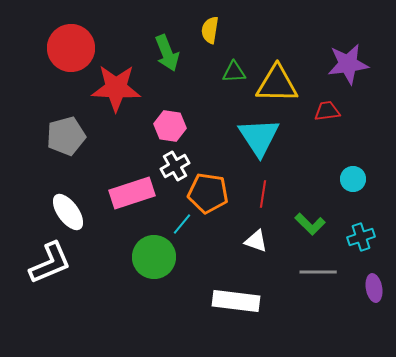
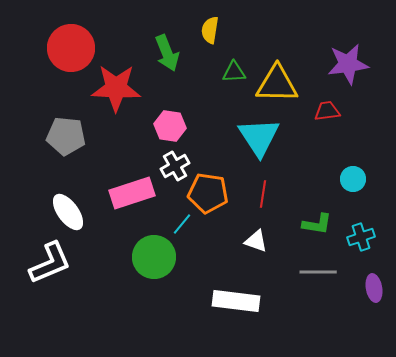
gray pentagon: rotated 21 degrees clockwise
green L-shape: moved 7 px right; rotated 36 degrees counterclockwise
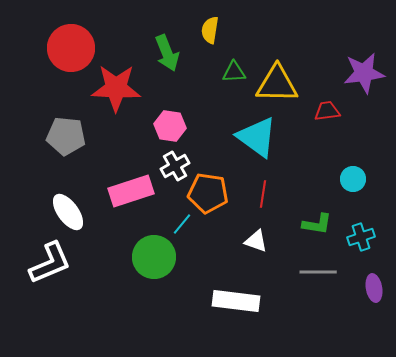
purple star: moved 16 px right, 9 px down
cyan triangle: moved 2 px left; rotated 21 degrees counterclockwise
pink rectangle: moved 1 px left, 2 px up
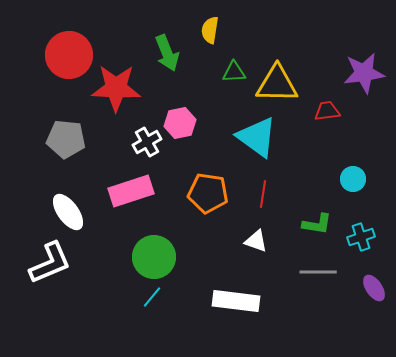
red circle: moved 2 px left, 7 px down
pink hexagon: moved 10 px right, 3 px up; rotated 20 degrees counterclockwise
gray pentagon: moved 3 px down
white cross: moved 28 px left, 24 px up
cyan line: moved 30 px left, 73 px down
purple ellipse: rotated 24 degrees counterclockwise
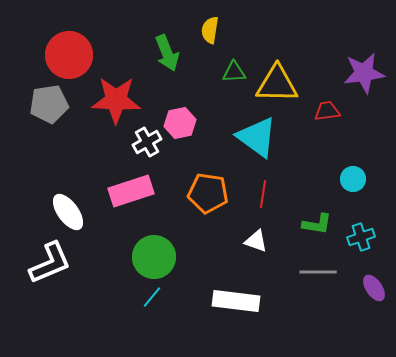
red star: moved 12 px down
gray pentagon: moved 17 px left, 35 px up; rotated 15 degrees counterclockwise
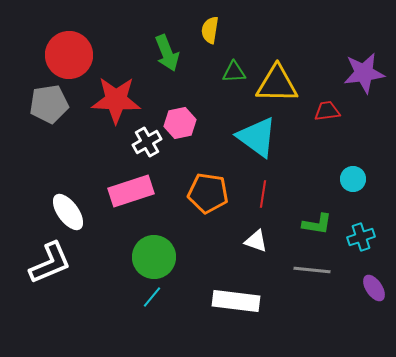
gray line: moved 6 px left, 2 px up; rotated 6 degrees clockwise
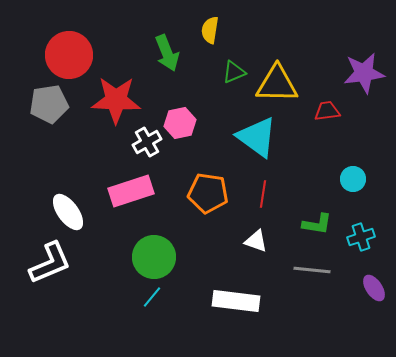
green triangle: rotated 20 degrees counterclockwise
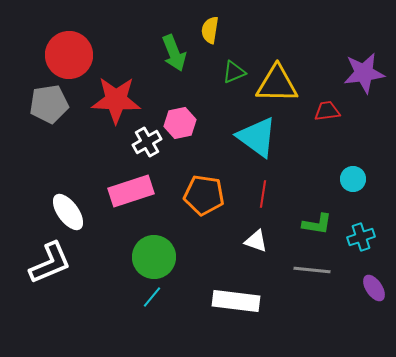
green arrow: moved 7 px right
orange pentagon: moved 4 px left, 2 px down
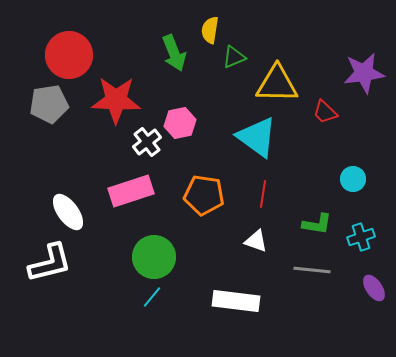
green triangle: moved 15 px up
red trapezoid: moved 2 px left, 1 px down; rotated 128 degrees counterclockwise
white cross: rotated 8 degrees counterclockwise
white L-shape: rotated 9 degrees clockwise
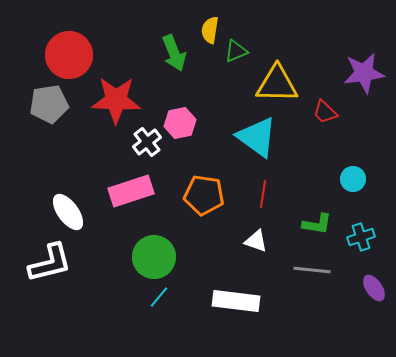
green triangle: moved 2 px right, 6 px up
cyan line: moved 7 px right
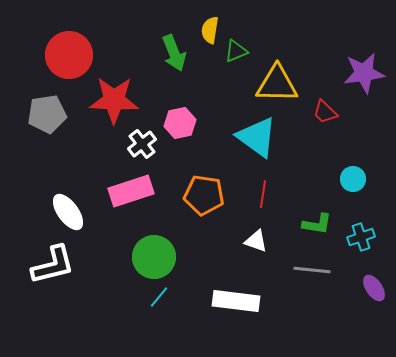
red star: moved 2 px left
gray pentagon: moved 2 px left, 10 px down
white cross: moved 5 px left, 2 px down
white L-shape: moved 3 px right, 2 px down
